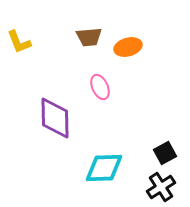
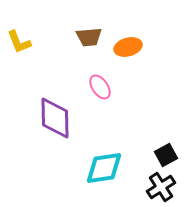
pink ellipse: rotated 10 degrees counterclockwise
black square: moved 1 px right, 2 px down
cyan diamond: rotated 6 degrees counterclockwise
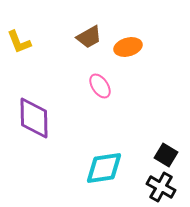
brown trapezoid: rotated 24 degrees counterclockwise
pink ellipse: moved 1 px up
purple diamond: moved 21 px left
black square: rotated 30 degrees counterclockwise
black cross: rotated 28 degrees counterclockwise
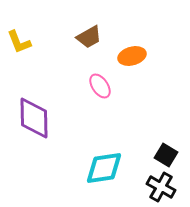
orange ellipse: moved 4 px right, 9 px down
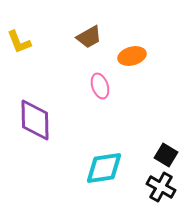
pink ellipse: rotated 15 degrees clockwise
purple diamond: moved 1 px right, 2 px down
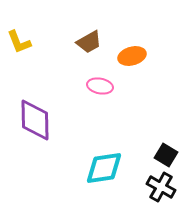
brown trapezoid: moved 5 px down
pink ellipse: rotated 60 degrees counterclockwise
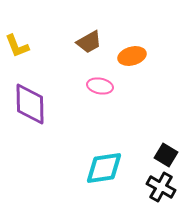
yellow L-shape: moved 2 px left, 4 px down
purple diamond: moved 5 px left, 16 px up
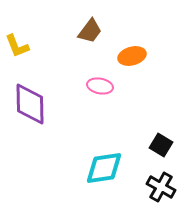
brown trapezoid: moved 1 px right, 11 px up; rotated 24 degrees counterclockwise
black square: moved 5 px left, 10 px up
